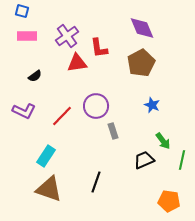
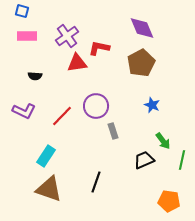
red L-shape: rotated 110 degrees clockwise
black semicircle: rotated 40 degrees clockwise
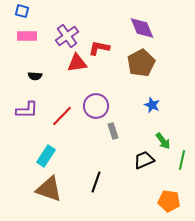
purple L-shape: moved 3 px right, 1 px up; rotated 25 degrees counterclockwise
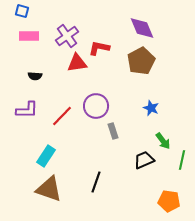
pink rectangle: moved 2 px right
brown pentagon: moved 2 px up
blue star: moved 1 px left, 3 px down
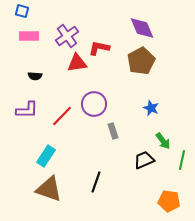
purple circle: moved 2 px left, 2 px up
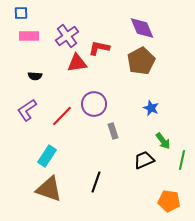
blue square: moved 1 px left, 2 px down; rotated 16 degrees counterclockwise
purple L-shape: rotated 145 degrees clockwise
cyan rectangle: moved 1 px right
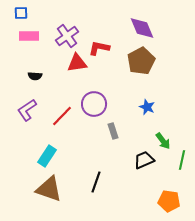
blue star: moved 4 px left, 1 px up
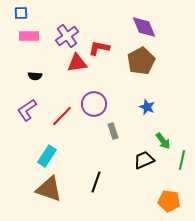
purple diamond: moved 2 px right, 1 px up
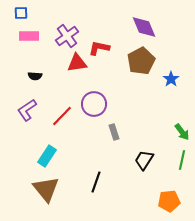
blue star: moved 24 px right, 28 px up; rotated 14 degrees clockwise
gray rectangle: moved 1 px right, 1 px down
green arrow: moved 19 px right, 9 px up
black trapezoid: rotated 35 degrees counterclockwise
brown triangle: moved 3 px left; rotated 32 degrees clockwise
orange pentagon: rotated 15 degrees counterclockwise
